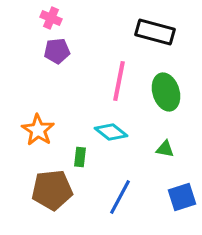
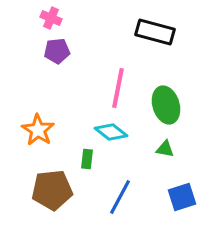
pink line: moved 1 px left, 7 px down
green ellipse: moved 13 px down
green rectangle: moved 7 px right, 2 px down
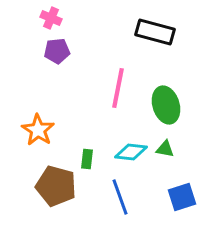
cyan diamond: moved 20 px right, 20 px down; rotated 32 degrees counterclockwise
brown pentagon: moved 4 px right, 4 px up; rotated 21 degrees clockwise
blue line: rotated 48 degrees counterclockwise
